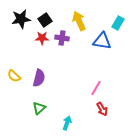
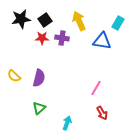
red arrow: moved 4 px down
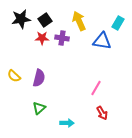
cyan arrow: rotated 72 degrees clockwise
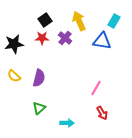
black star: moved 7 px left, 25 px down
cyan rectangle: moved 4 px left, 2 px up
purple cross: moved 3 px right; rotated 32 degrees clockwise
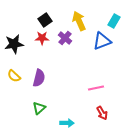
blue triangle: rotated 30 degrees counterclockwise
pink line: rotated 49 degrees clockwise
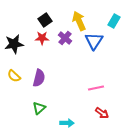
blue triangle: moved 8 px left; rotated 36 degrees counterclockwise
red arrow: rotated 24 degrees counterclockwise
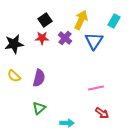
yellow arrow: moved 2 px right, 1 px up; rotated 48 degrees clockwise
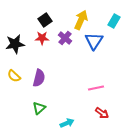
black star: moved 1 px right
cyan arrow: rotated 24 degrees counterclockwise
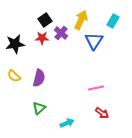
cyan rectangle: moved 1 px left
purple cross: moved 4 px left, 5 px up
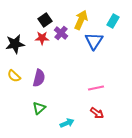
red arrow: moved 5 px left
